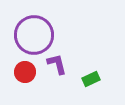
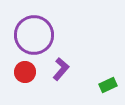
purple L-shape: moved 4 px right, 5 px down; rotated 55 degrees clockwise
green rectangle: moved 17 px right, 6 px down
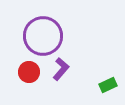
purple circle: moved 9 px right, 1 px down
red circle: moved 4 px right
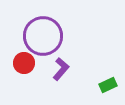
red circle: moved 5 px left, 9 px up
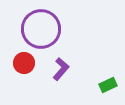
purple circle: moved 2 px left, 7 px up
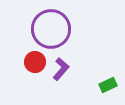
purple circle: moved 10 px right
red circle: moved 11 px right, 1 px up
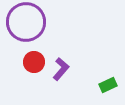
purple circle: moved 25 px left, 7 px up
red circle: moved 1 px left
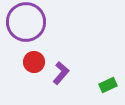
purple L-shape: moved 4 px down
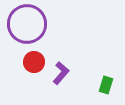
purple circle: moved 1 px right, 2 px down
green rectangle: moved 2 px left; rotated 48 degrees counterclockwise
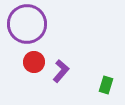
purple L-shape: moved 2 px up
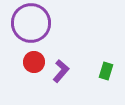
purple circle: moved 4 px right, 1 px up
green rectangle: moved 14 px up
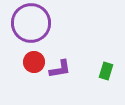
purple L-shape: moved 1 px left, 2 px up; rotated 40 degrees clockwise
